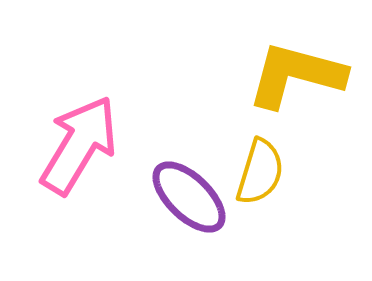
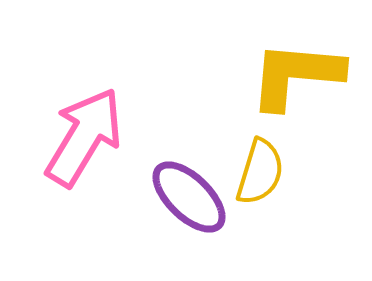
yellow L-shape: rotated 10 degrees counterclockwise
pink arrow: moved 5 px right, 8 px up
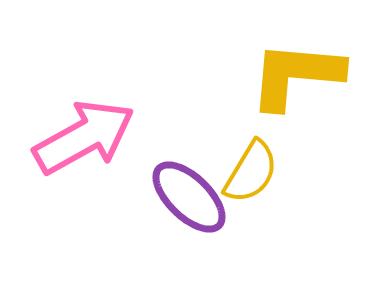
pink arrow: rotated 30 degrees clockwise
yellow semicircle: moved 9 px left; rotated 14 degrees clockwise
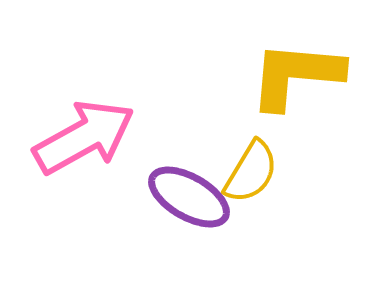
purple ellipse: rotated 14 degrees counterclockwise
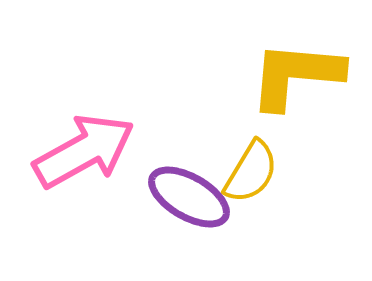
pink arrow: moved 14 px down
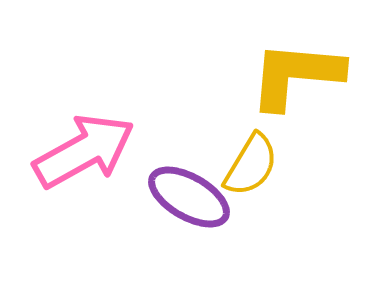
yellow semicircle: moved 7 px up
